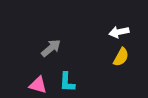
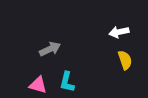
gray arrow: moved 1 px left, 1 px down; rotated 15 degrees clockwise
yellow semicircle: moved 4 px right, 3 px down; rotated 48 degrees counterclockwise
cyan L-shape: rotated 10 degrees clockwise
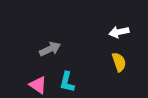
yellow semicircle: moved 6 px left, 2 px down
pink triangle: rotated 18 degrees clockwise
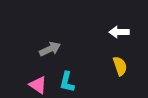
white arrow: rotated 12 degrees clockwise
yellow semicircle: moved 1 px right, 4 px down
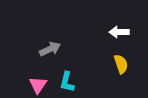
yellow semicircle: moved 1 px right, 2 px up
pink triangle: rotated 30 degrees clockwise
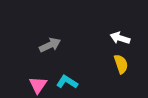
white arrow: moved 1 px right, 6 px down; rotated 18 degrees clockwise
gray arrow: moved 4 px up
cyan L-shape: rotated 110 degrees clockwise
